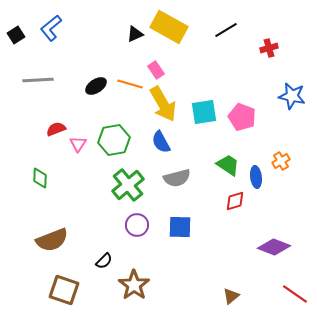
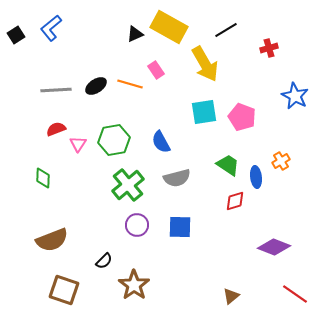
gray line: moved 18 px right, 10 px down
blue star: moved 3 px right; rotated 16 degrees clockwise
yellow arrow: moved 42 px right, 40 px up
green diamond: moved 3 px right
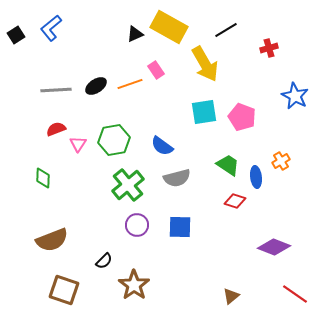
orange line: rotated 35 degrees counterclockwise
blue semicircle: moved 1 px right, 4 px down; rotated 25 degrees counterclockwise
red diamond: rotated 35 degrees clockwise
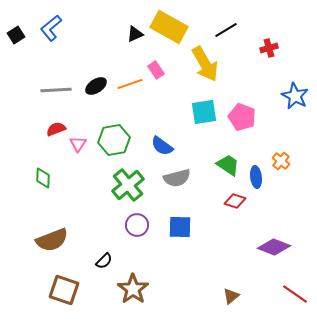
orange cross: rotated 18 degrees counterclockwise
brown star: moved 1 px left, 4 px down
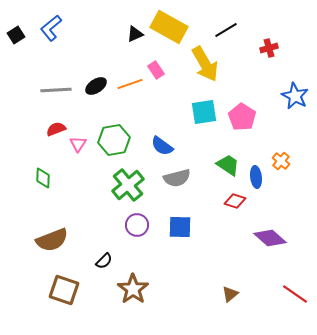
pink pentagon: rotated 12 degrees clockwise
purple diamond: moved 4 px left, 9 px up; rotated 20 degrees clockwise
brown triangle: moved 1 px left, 2 px up
